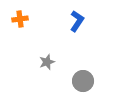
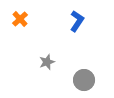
orange cross: rotated 35 degrees counterclockwise
gray circle: moved 1 px right, 1 px up
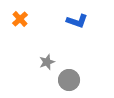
blue L-shape: rotated 75 degrees clockwise
gray circle: moved 15 px left
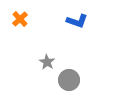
gray star: rotated 21 degrees counterclockwise
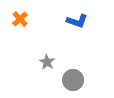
gray circle: moved 4 px right
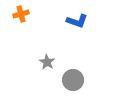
orange cross: moved 1 px right, 5 px up; rotated 28 degrees clockwise
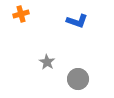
gray circle: moved 5 px right, 1 px up
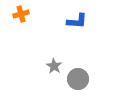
blue L-shape: rotated 15 degrees counterclockwise
gray star: moved 7 px right, 4 px down
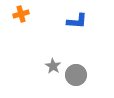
gray star: moved 1 px left
gray circle: moved 2 px left, 4 px up
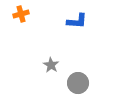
gray star: moved 2 px left, 1 px up
gray circle: moved 2 px right, 8 px down
